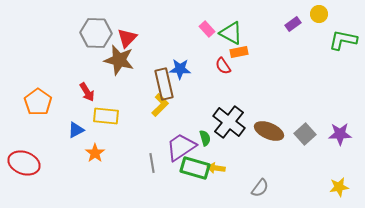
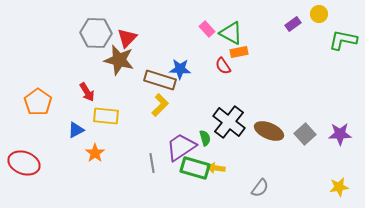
brown rectangle: moved 4 px left, 4 px up; rotated 60 degrees counterclockwise
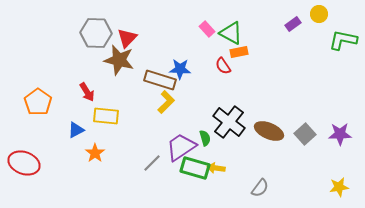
yellow L-shape: moved 6 px right, 3 px up
gray line: rotated 54 degrees clockwise
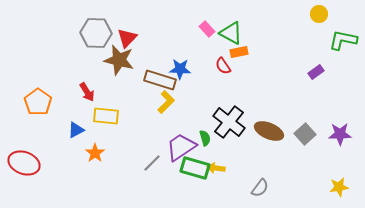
purple rectangle: moved 23 px right, 48 px down
